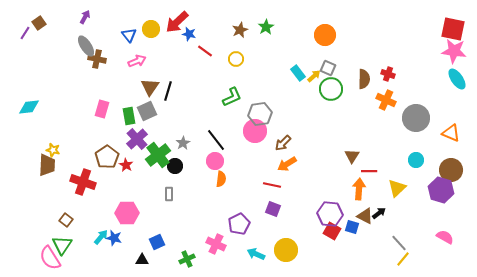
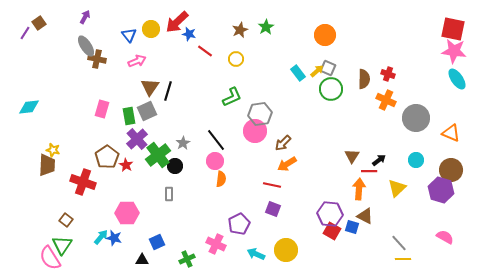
yellow arrow at (314, 76): moved 3 px right, 5 px up
black arrow at (379, 213): moved 53 px up
yellow line at (403, 259): rotated 49 degrees clockwise
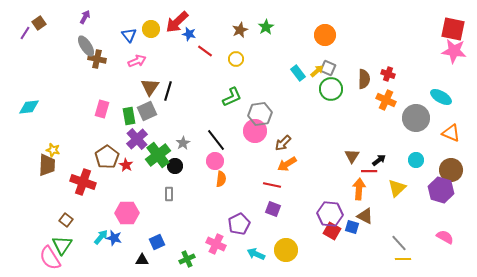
cyan ellipse at (457, 79): moved 16 px left, 18 px down; rotated 25 degrees counterclockwise
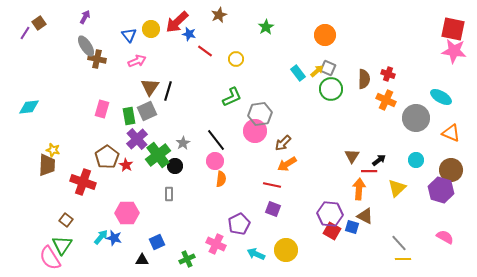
brown star at (240, 30): moved 21 px left, 15 px up
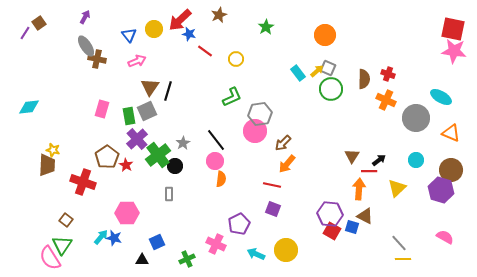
red arrow at (177, 22): moved 3 px right, 2 px up
yellow circle at (151, 29): moved 3 px right
orange arrow at (287, 164): rotated 18 degrees counterclockwise
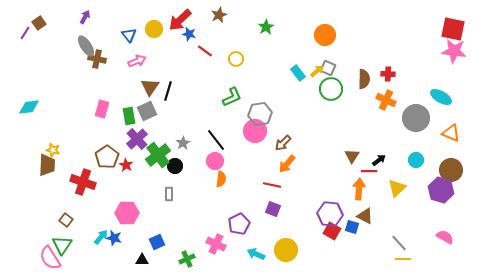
red cross at (388, 74): rotated 16 degrees counterclockwise
